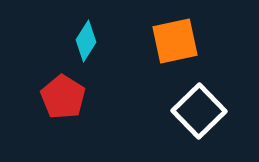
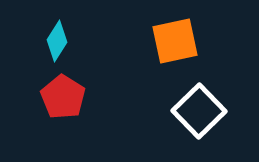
cyan diamond: moved 29 px left
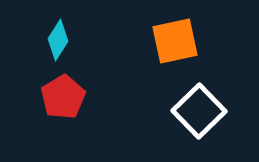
cyan diamond: moved 1 px right, 1 px up
red pentagon: rotated 9 degrees clockwise
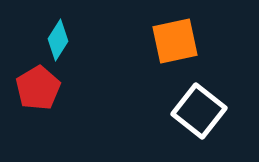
red pentagon: moved 25 px left, 9 px up
white square: rotated 8 degrees counterclockwise
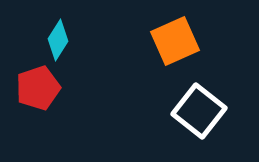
orange square: rotated 12 degrees counterclockwise
red pentagon: rotated 12 degrees clockwise
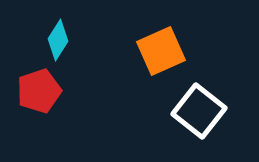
orange square: moved 14 px left, 10 px down
red pentagon: moved 1 px right, 3 px down
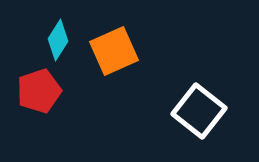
orange square: moved 47 px left
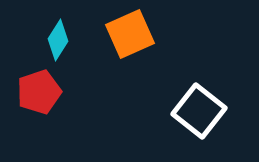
orange square: moved 16 px right, 17 px up
red pentagon: moved 1 px down
